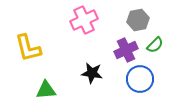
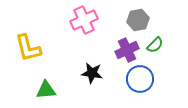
purple cross: moved 1 px right
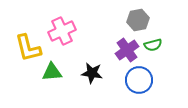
pink cross: moved 22 px left, 11 px down
green semicircle: moved 2 px left; rotated 30 degrees clockwise
purple cross: rotated 10 degrees counterclockwise
blue circle: moved 1 px left, 1 px down
green triangle: moved 6 px right, 18 px up
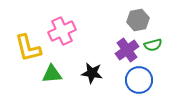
green triangle: moved 2 px down
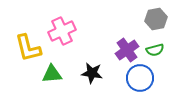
gray hexagon: moved 18 px right, 1 px up
green semicircle: moved 2 px right, 5 px down
blue circle: moved 1 px right, 2 px up
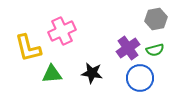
purple cross: moved 1 px right, 2 px up
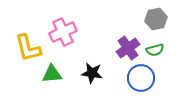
pink cross: moved 1 px right, 1 px down
blue circle: moved 1 px right
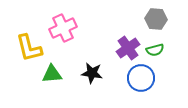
gray hexagon: rotated 15 degrees clockwise
pink cross: moved 4 px up
yellow L-shape: moved 1 px right
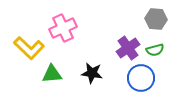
yellow L-shape: rotated 32 degrees counterclockwise
